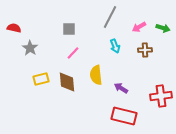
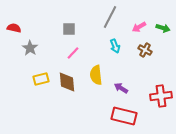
brown cross: rotated 32 degrees clockwise
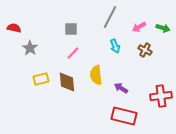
gray square: moved 2 px right
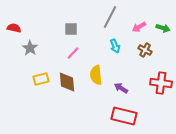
red cross: moved 13 px up; rotated 15 degrees clockwise
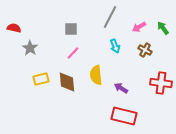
green arrow: rotated 144 degrees counterclockwise
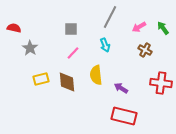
cyan arrow: moved 10 px left, 1 px up
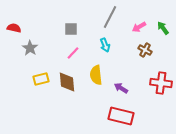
red rectangle: moved 3 px left
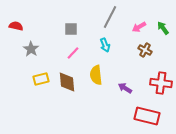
red semicircle: moved 2 px right, 2 px up
gray star: moved 1 px right, 1 px down
purple arrow: moved 4 px right
red rectangle: moved 26 px right
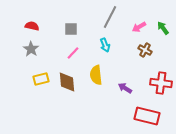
red semicircle: moved 16 px right
